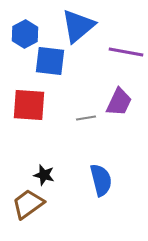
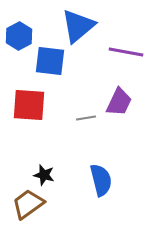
blue hexagon: moved 6 px left, 2 px down
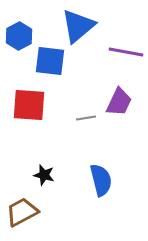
brown trapezoid: moved 6 px left, 8 px down; rotated 8 degrees clockwise
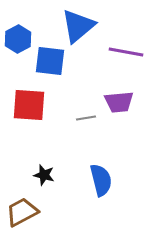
blue hexagon: moved 1 px left, 3 px down
purple trapezoid: rotated 60 degrees clockwise
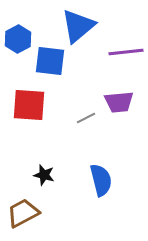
purple line: rotated 16 degrees counterclockwise
gray line: rotated 18 degrees counterclockwise
brown trapezoid: moved 1 px right, 1 px down
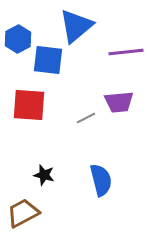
blue triangle: moved 2 px left
blue square: moved 2 px left, 1 px up
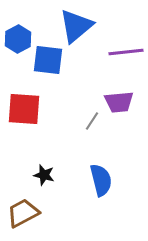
red square: moved 5 px left, 4 px down
gray line: moved 6 px right, 3 px down; rotated 30 degrees counterclockwise
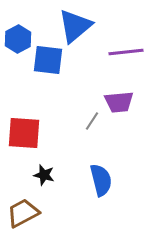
blue triangle: moved 1 px left
red square: moved 24 px down
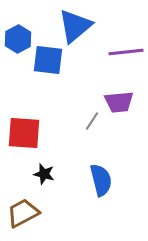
black star: moved 1 px up
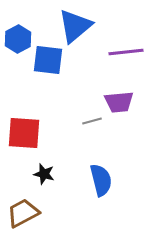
gray line: rotated 42 degrees clockwise
